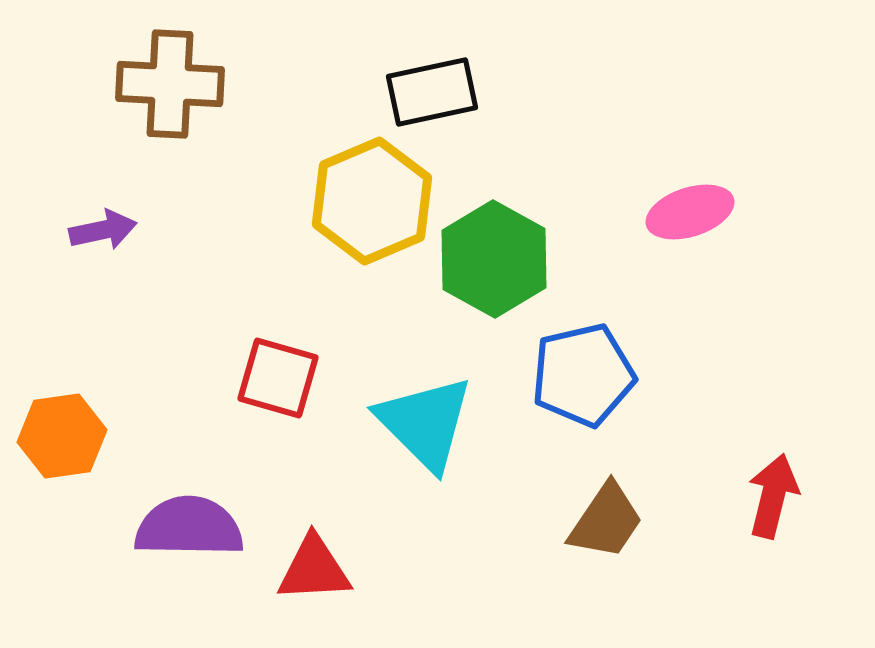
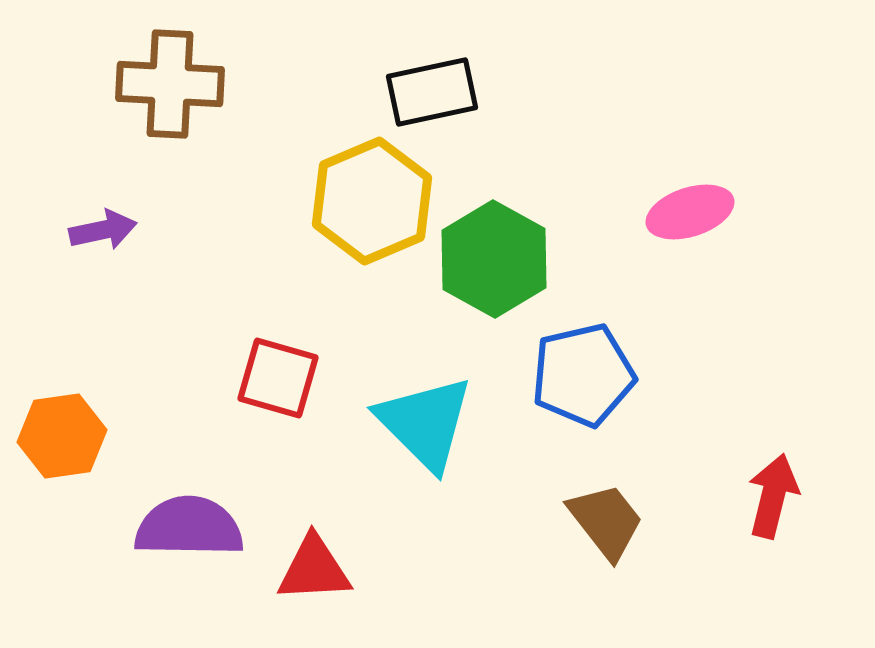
brown trapezoid: rotated 72 degrees counterclockwise
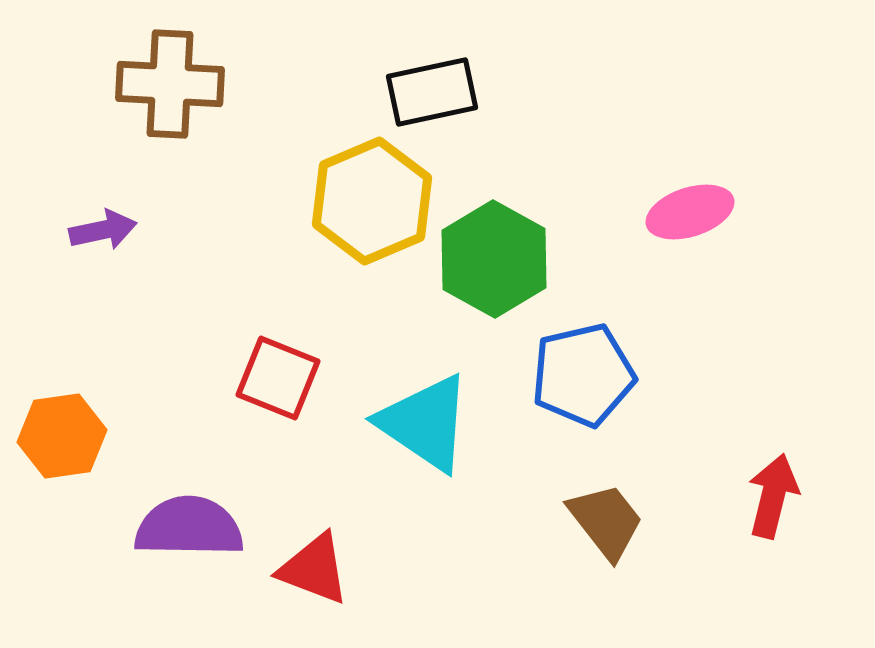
red square: rotated 6 degrees clockwise
cyan triangle: rotated 11 degrees counterclockwise
red triangle: rotated 24 degrees clockwise
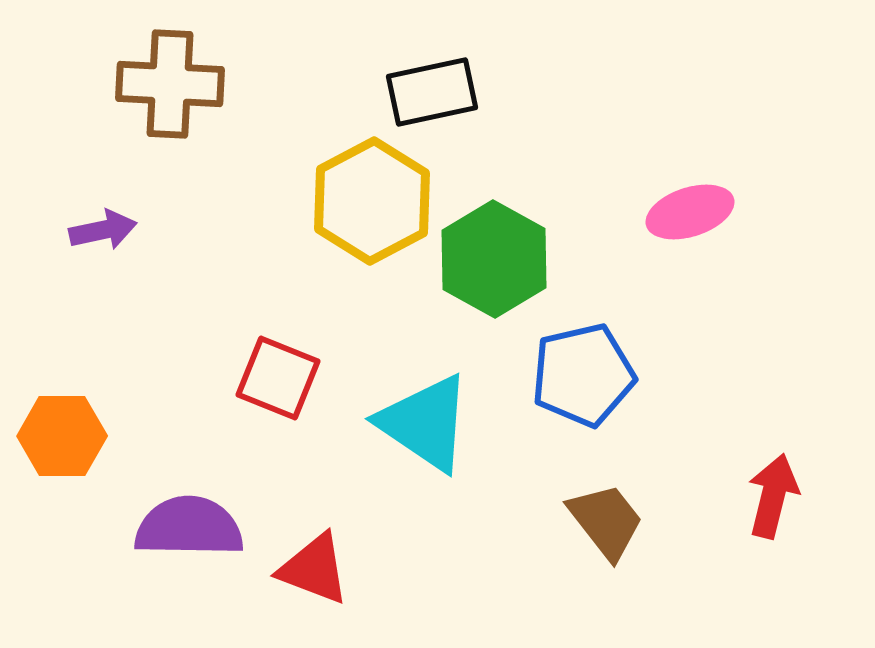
yellow hexagon: rotated 5 degrees counterclockwise
orange hexagon: rotated 8 degrees clockwise
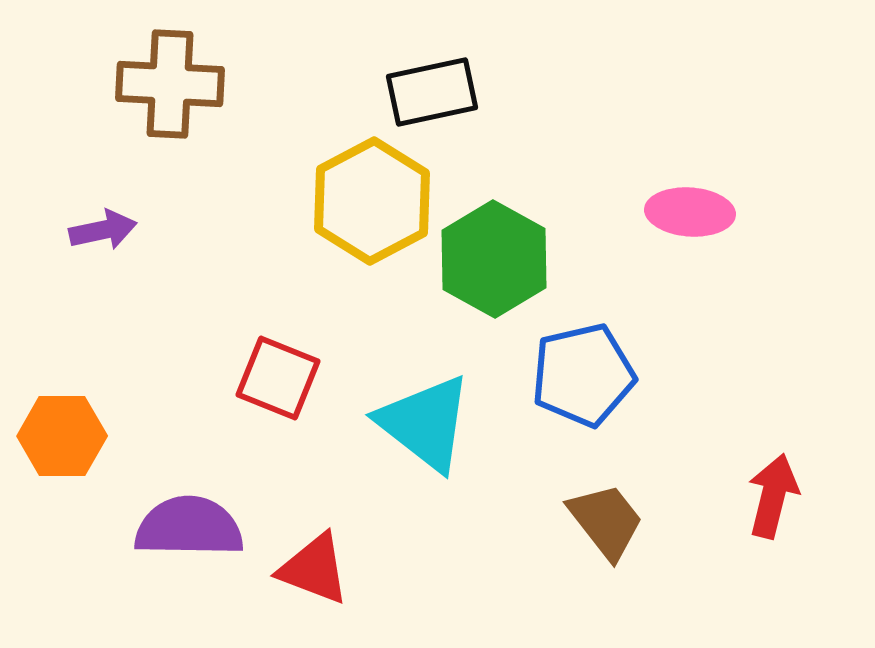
pink ellipse: rotated 22 degrees clockwise
cyan triangle: rotated 4 degrees clockwise
